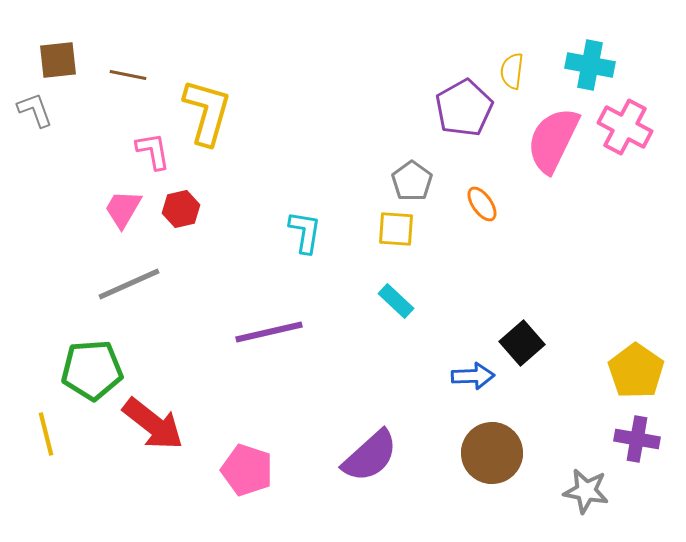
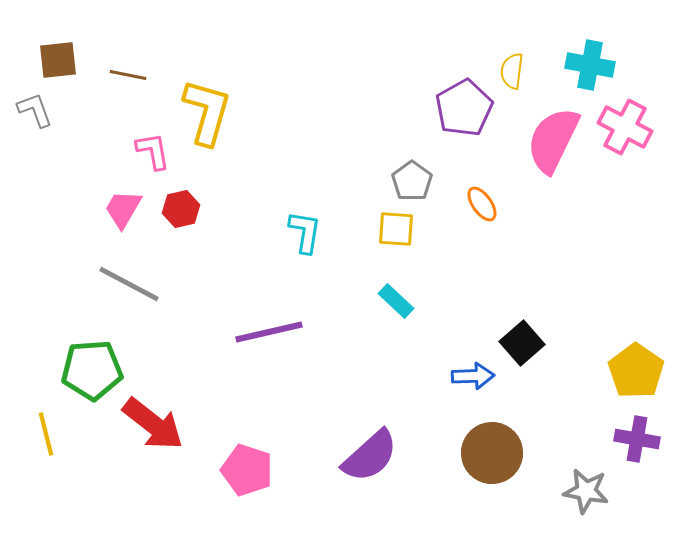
gray line: rotated 52 degrees clockwise
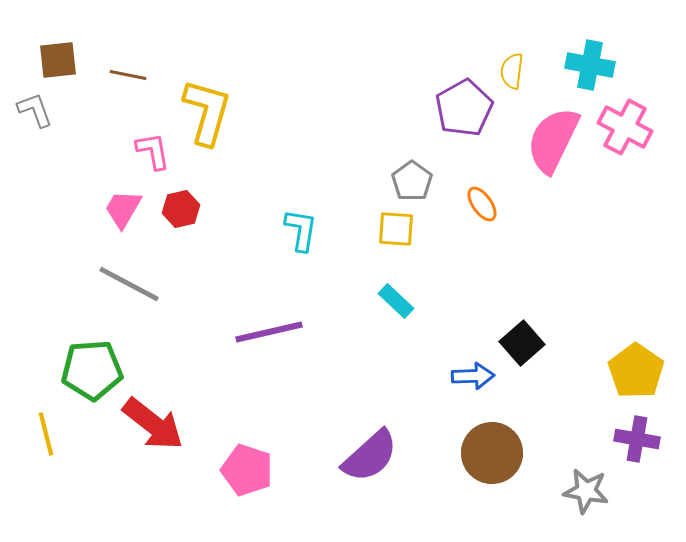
cyan L-shape: moved 4 px left, 2 px up
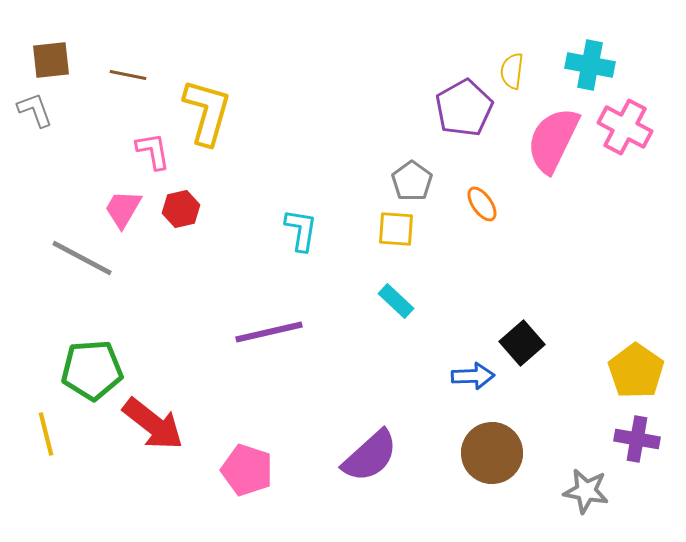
brown square: moved 7 px left
gray line: moved 47 px left, 26 px up
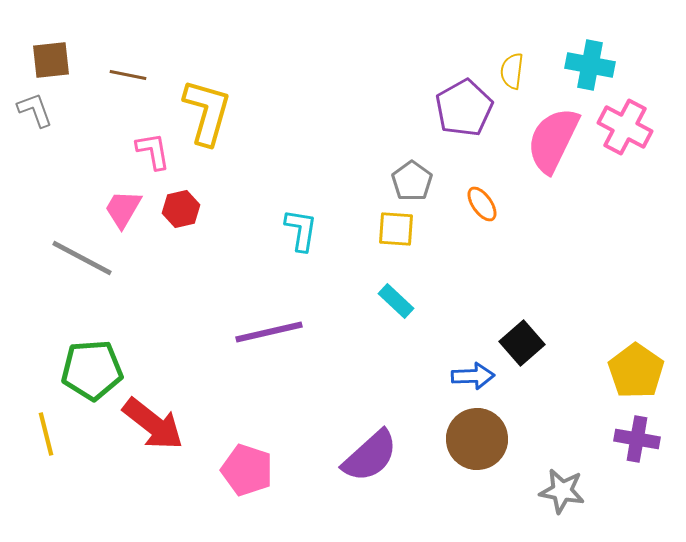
brown circle: moved 15 px left, 14 px up
gray star: moved 24 px left
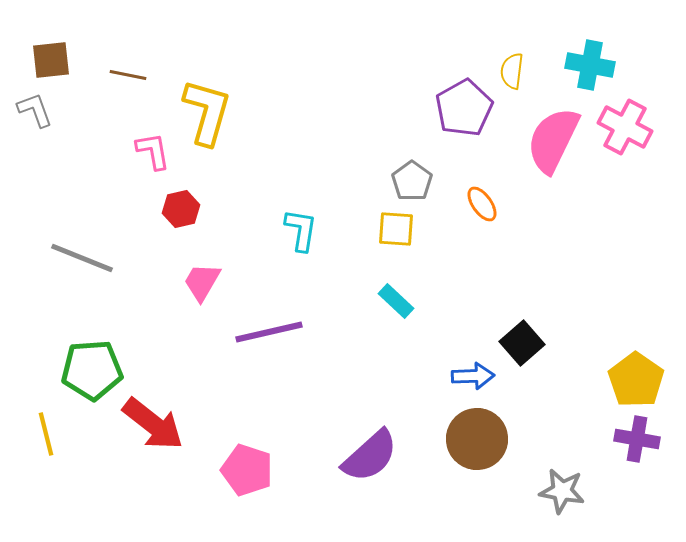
pink trapezoid: moved 79 px right, 73 px down
gray line: rotated 6 degrees counterclockwise
yellow pentagon: moved 9 px down
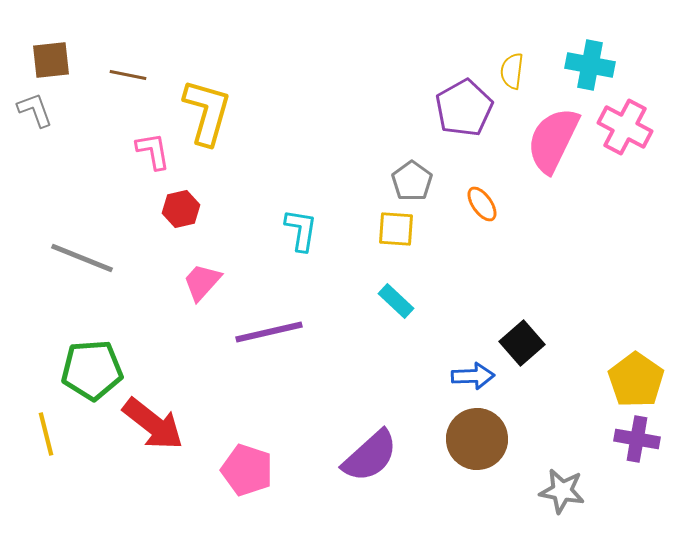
pink trapezoid: rotated 12 degrees clockwise
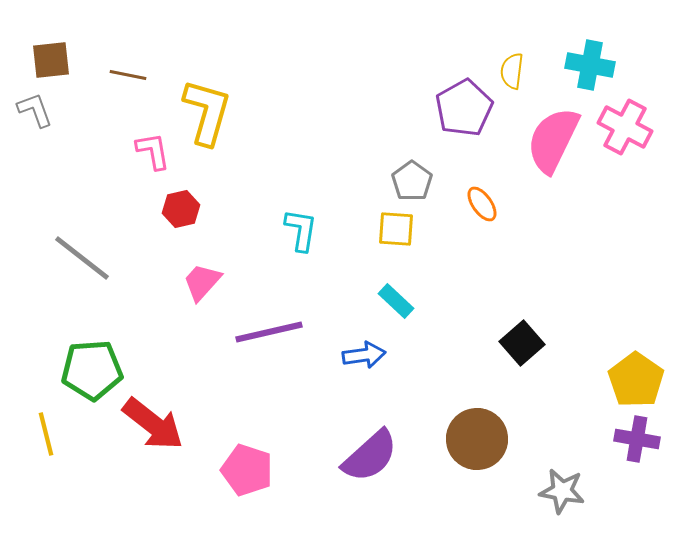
gray line: rotated 16 degrees clockwise
blue arrow: moved 109 px left, 21 px up; rotated 6 degrees counterclockwise
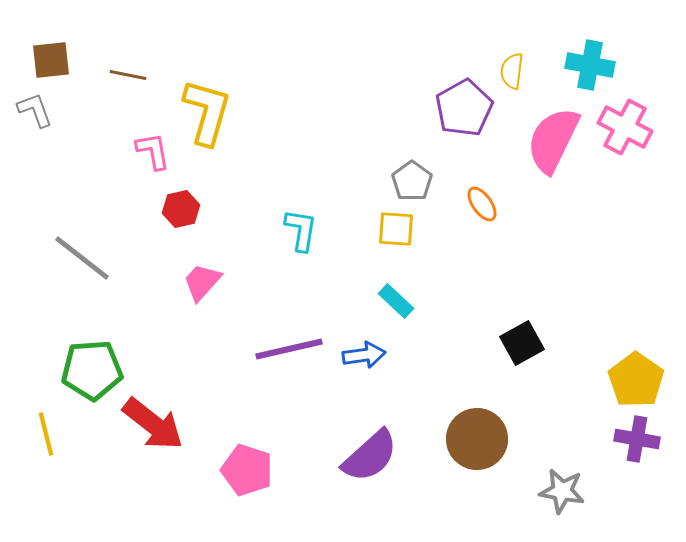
purple line: moved 20 px right, 17 px down
black square: rotated 12 degrees clockwise
